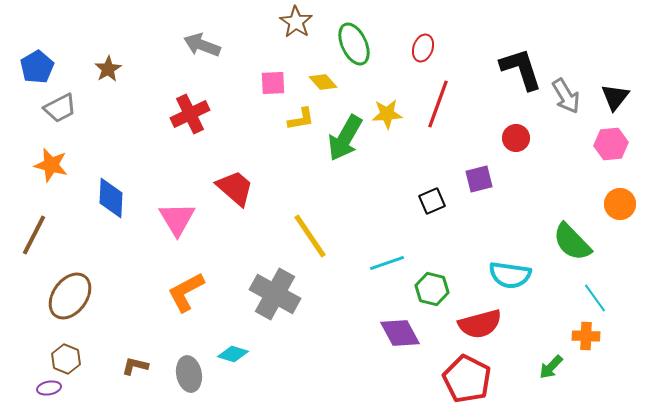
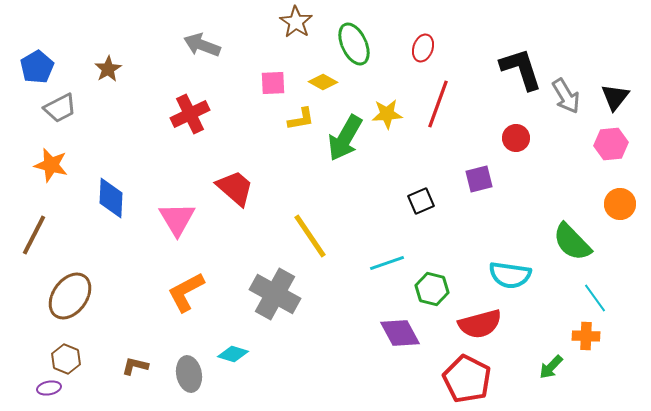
yellow diamond at (323, 82): rotated 20 degrees counterclockwise
black square at (432, 201): moved 11 px left
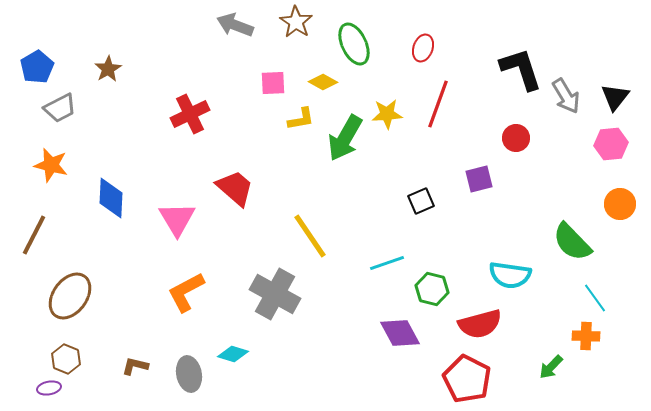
gray arrow at (202, 45): moved 33 px right, 20 px up
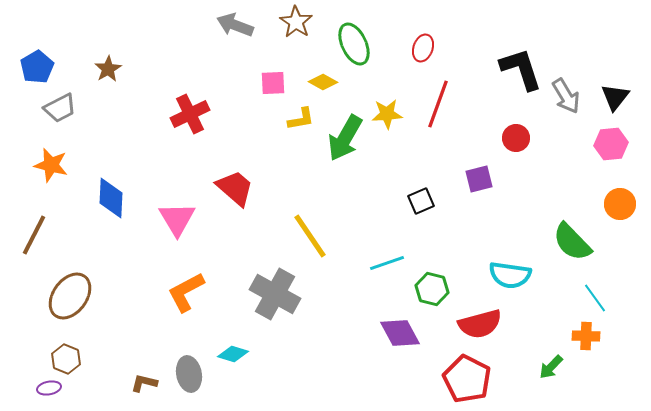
brown L-shape at (135, 366): moved 9 px right, 17 px down
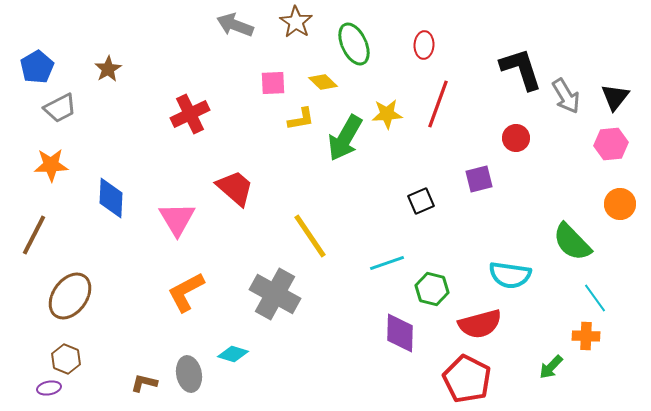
red ellipse at (423, 48): moved 1 px right, 3 px up; rotated 16 degrees counterclockwise
yellow diamond at (323, 82): rotated 16 degrees clockwise
orange star at (51, 165): rotated 16 degrees counterclockwise
purple diamond at (400, 333): rotated 30 degrees clockwise
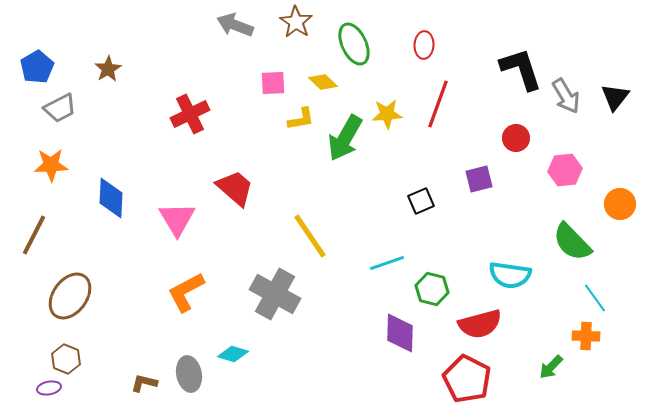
pink hexagon at (611, 144): moved 46 px left, 26 px down
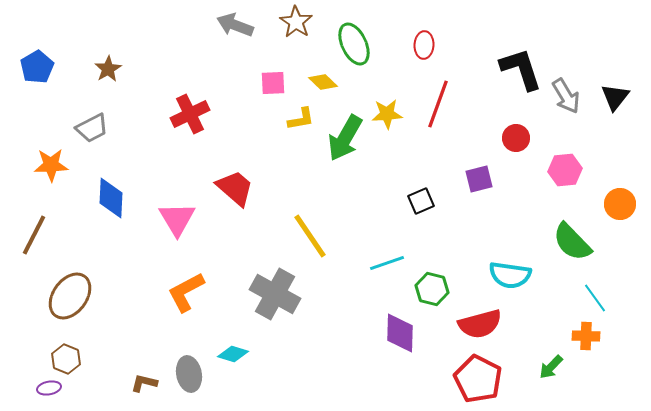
gray trapezoid at (60, 108): moved 32 px right, 20 px down
red pentagon at (467, 379): moved 11 px right
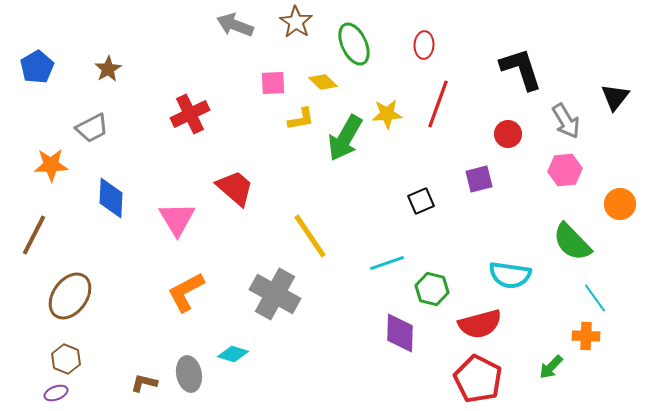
gray arrow at (566, 96): moved 25 px down
red circle at (516, 138): moved 8 px left, 4 px up
purple ellipse at (49, 388): moved 7 px right, 5 px down; rotated 10 degrees counterclockwise
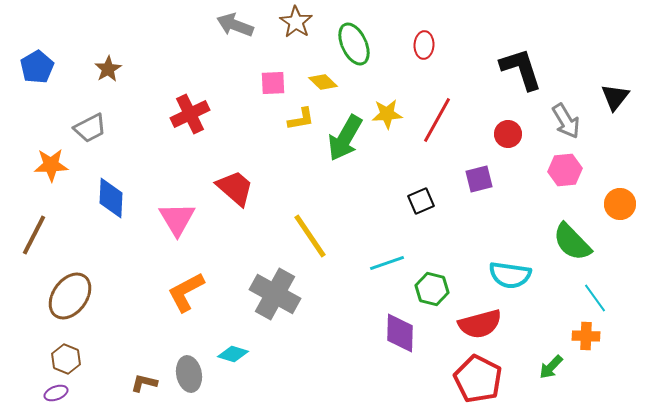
red line at (438, 104): moved 1 px left, 16 px down; rotated 9 degrees clockwise
gray trapezoid at (92, 128): moved 2 px left
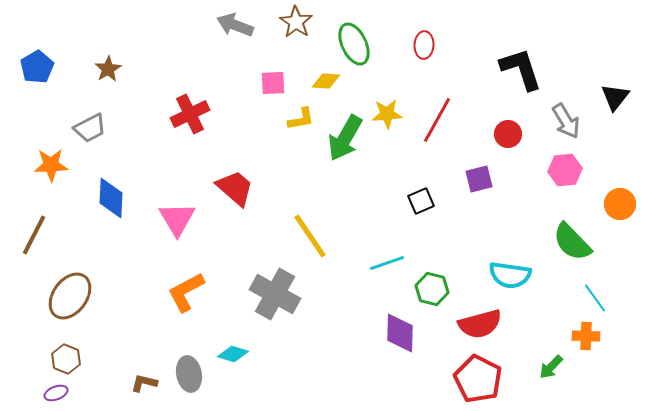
yellow diamond at (323, 82): moved 3 px right, 1 px up; rotated 40 degrees counterclockwise
